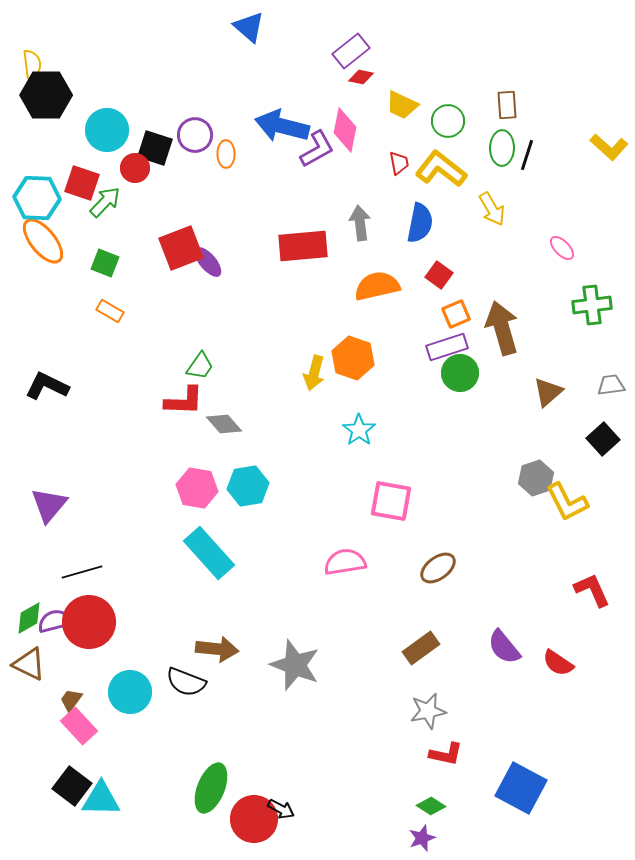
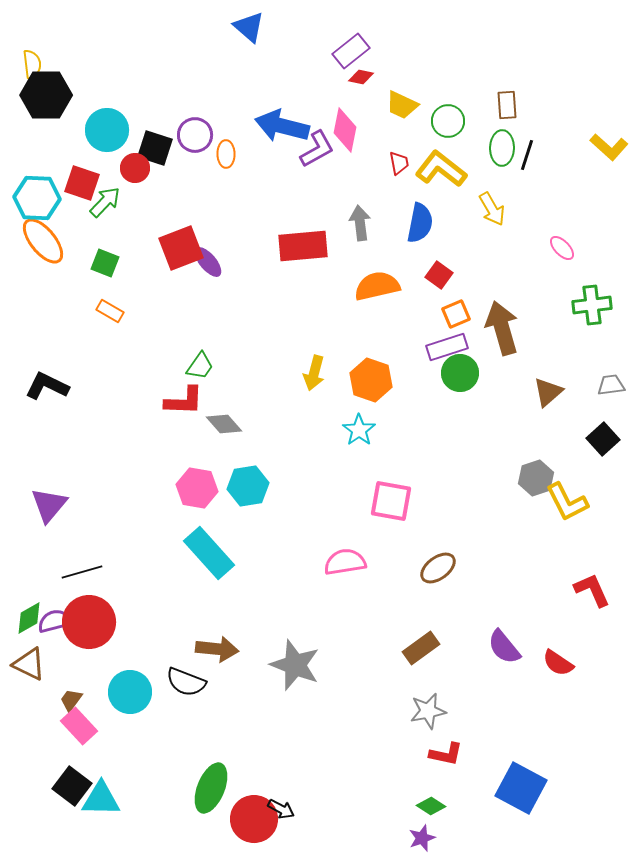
orange hexagon at (353, 358): moved 18 px right, 22 px down
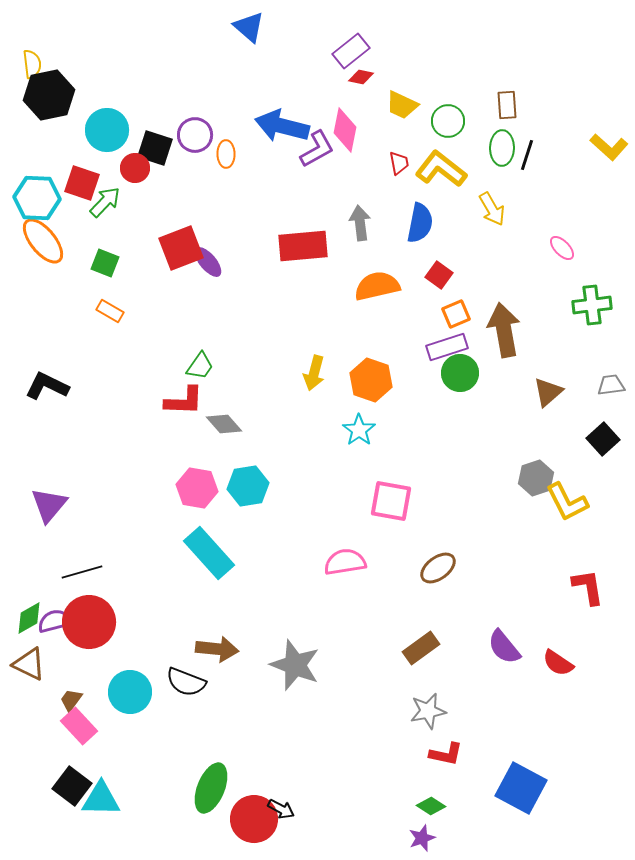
black hexagon at (46, 95): moved 3 px right; rotated 12 degrees counterclockwise
brown arrow at (502, 328): moved 2 px right, 2 px down; rotated 6 degrees clockwise
red L-shape at (592, 590): moved 4 px left, 3 px up; rotated 15 degrees clockwise
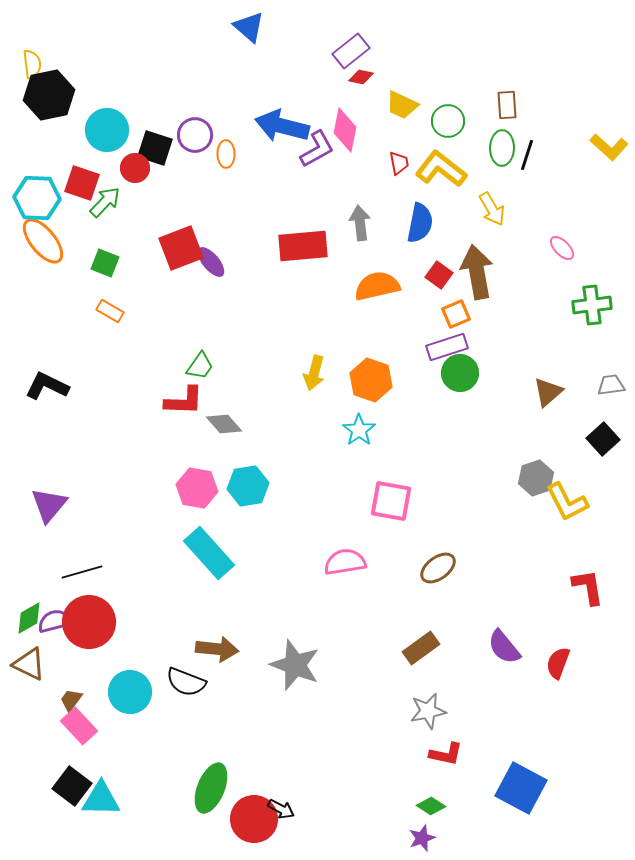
purple ellipse at (208, 262): moved 3 px right
brown arrow at (504, 330): moved 27 px left, 58 px up
red semicircle at (558, 663): rotated 76 degrees clockwise
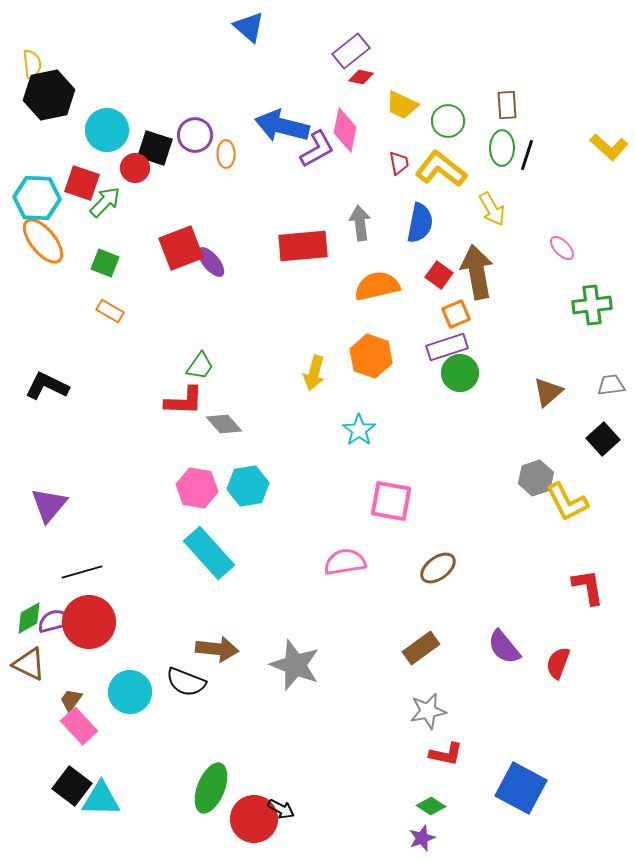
orange hexagon at (371, 380): moved 24 px up
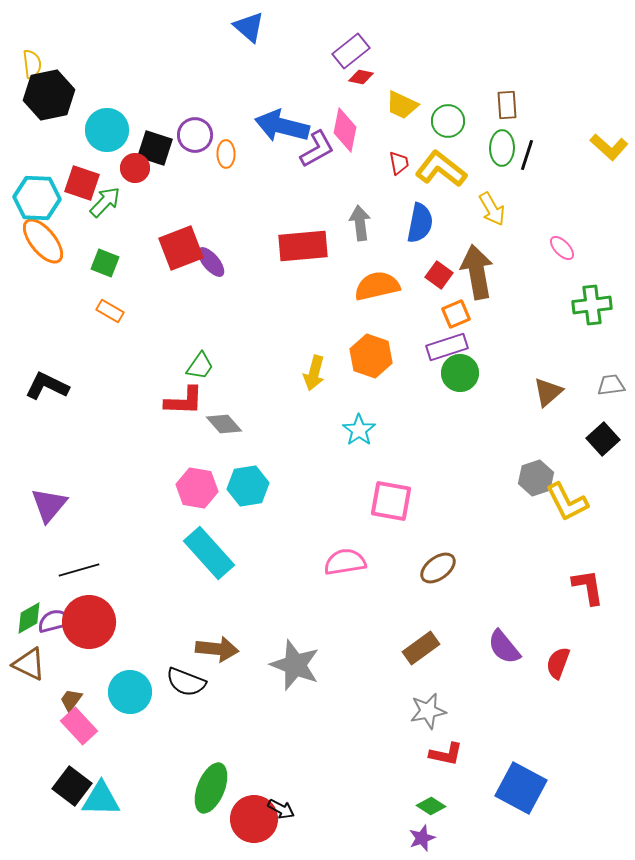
black line at (82, 572): moved 3 px left, 2 px up
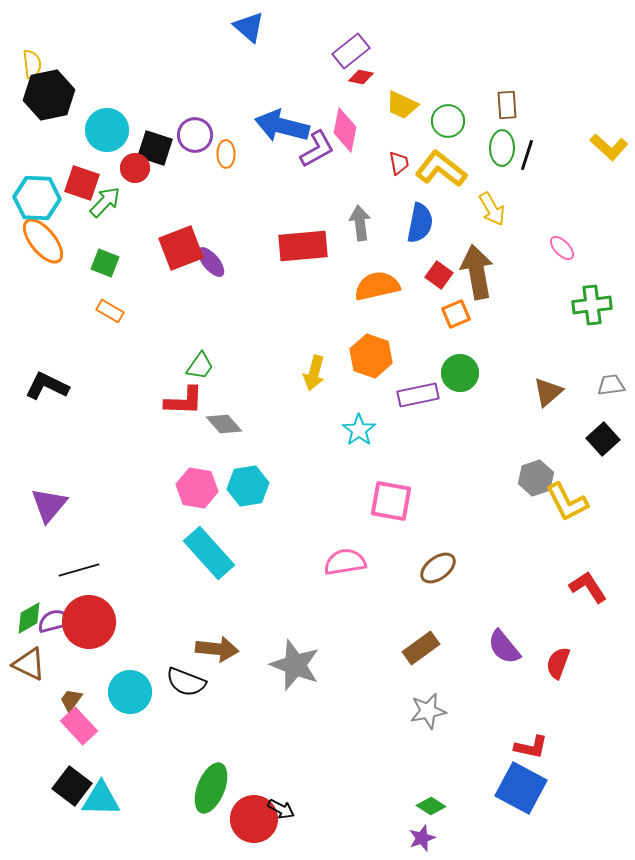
purple rectangle at (447, 347): moved 29 px left, 48 px down; rotated 6 degrees clockwise
red L-shape at (588, 587): rotated 24 degrees counterclockwise
red L-shape at (446, 754): moved 85 px right, 7 px up
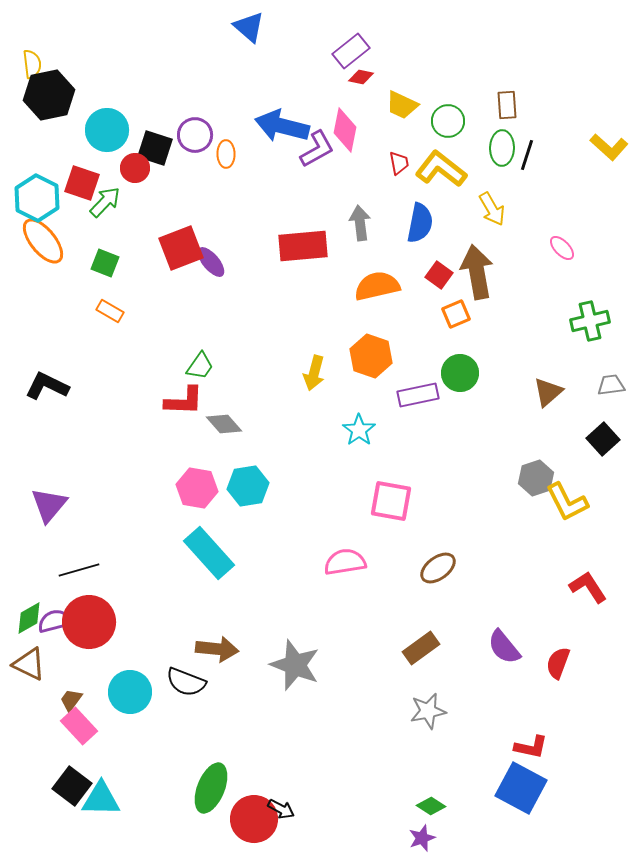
cyan hexagon at (37, 198): rotated 24 degrees clockwise
green cross at (592, 305): moved 2 px left, 16 px down; rotated 6 degrees counterclockwise
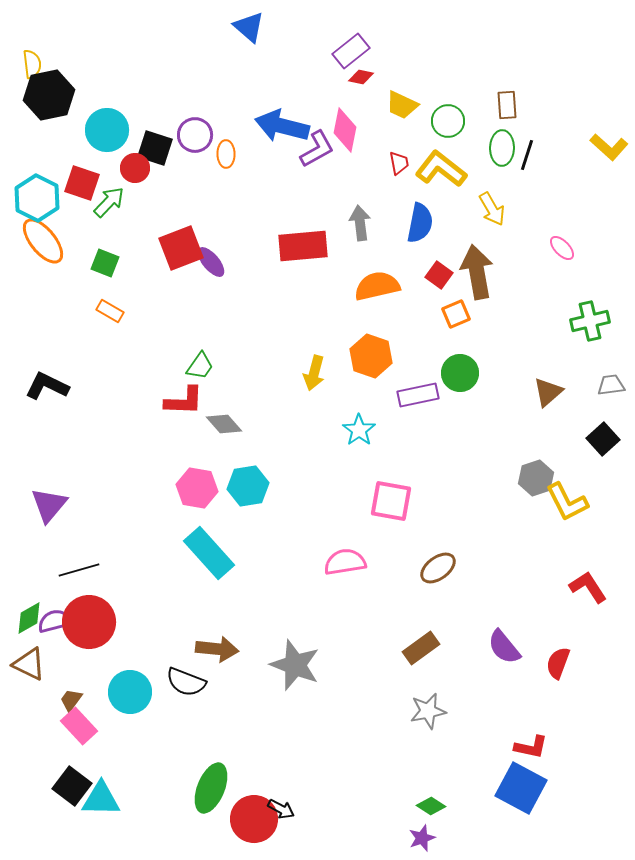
green arrow at (105, 202): moved 4 px right
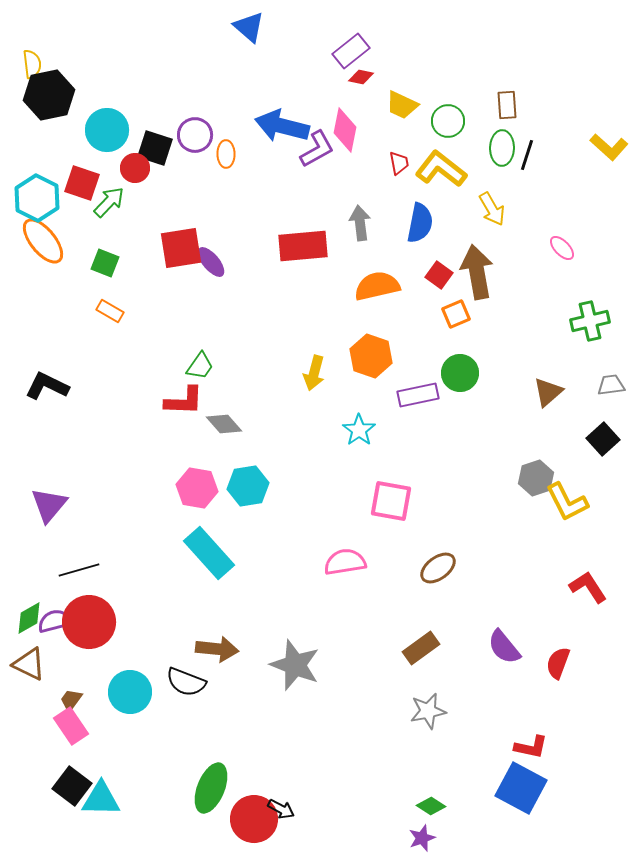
red square at (181, 248): rotated 12 degrees clockwise
pink rectangle at (79, 726): moved 8 px left; rotated 9 degrees clockwise
